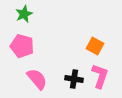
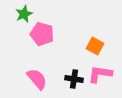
pink pentagon: moved 20 px right, 12 px up
pink L-shape: moved 2 px up; rotated 100 degrees counterclockwise
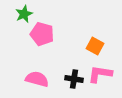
pink semicircle: rotated 35 degrees counterclockwise
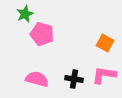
green star: moved 1 px right
orange square: moved 10 px right, 3 px up
pink L-shape: moved 4 px right, 1 px down
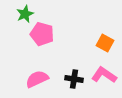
pink L-shape: rotated 25 degrees clockwise
pink semicircle: rotated 40 degrees counterclockwise
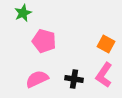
green star: moved 2 px left, 1 px up
pink pentagon: moved 2 px right, 7 px down
orange square: moved 1 px right, 1 px down
pink L-shape: rotated 90 degrees counterclockwise
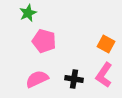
green star: moved 5 px right
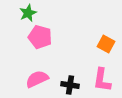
pink pentagon: moved 4 px left, 4 px up
pink L-shape: moved 2 px left, 5 px down; rotated 25 degrees counterclockwise
black cross: moved 4 px left, 6 px down
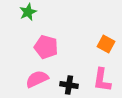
green star: moved 1 px up
pink pentagon: moved 6 px right, 10 px down
black cross: moved 1 px left
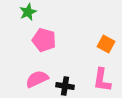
pink pentagon: moved 2 px left, 7 px up
black cross: moved 4 px left, 1 px down
